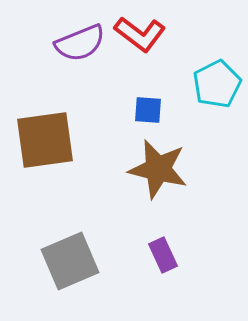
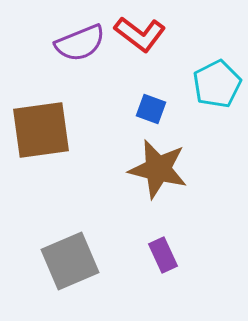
blue square: moved 3 px right, 1 px up; rotated 16 degrees clockwise
brown square: moved 4 px left, 10 px up
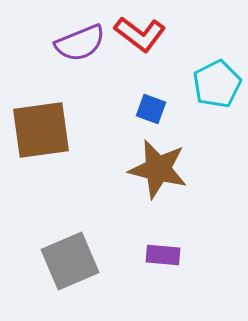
purple rectangle: rotated 60 degrees counterclockwise
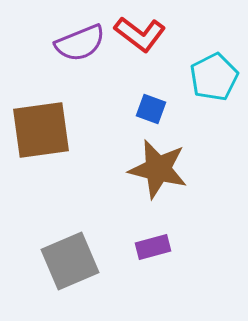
cyan pentagon: moved 3 px left, 7 px up
purple rectangle: moved 10 px left, 8 px up; rotated 20 degrees counterclockwise
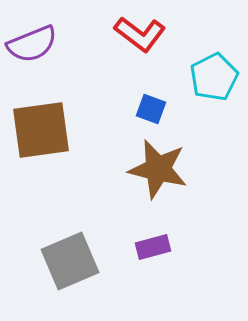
purple semicircle: moved 48 px left, 1 px down
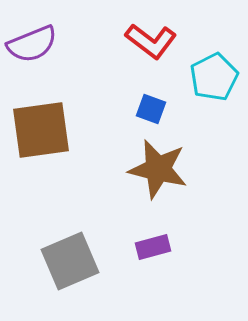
red L-shape: moved 11 px right, 7 px down
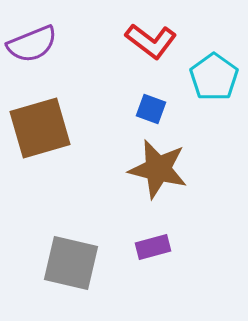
cyan pentagon: rotated 9 degrees counterclockwise
brown square: moved 1 px left, 2 px up; rotated 8 degrees counterclockwise
gray square: moved 1 px right, 2 px down; rotated 36 degrees clockwise
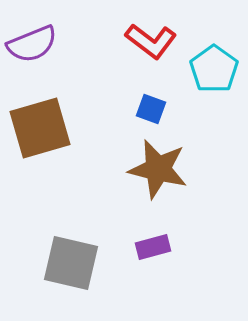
cyan pentagon: moved 8 px up
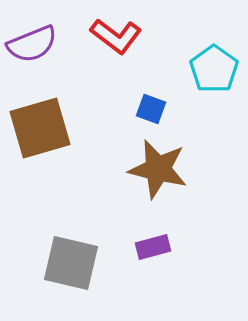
red L-shape: moved 35 px left, 5 px up
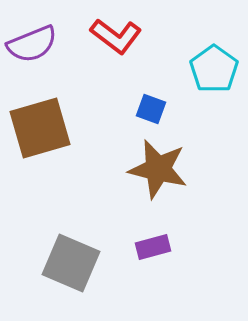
gray square: rotated 10 degrees clockwise
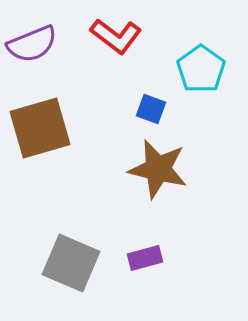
cyan pentagon: moved 13 px left
purple rectangle: moved 8 px left, 11 px down
